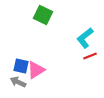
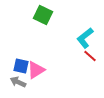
red line: rotated 64 degrees clockwise
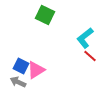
green square: moved 2 px right
blue square: rotated 14 degrees clockwise
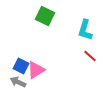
green square: moved 1 px down
cyan L-shape: moved 8 px up; rotated 35 degrees counterclockwise
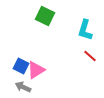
gray arrow: moved 5 px right, 5 px down
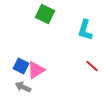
green square: moved 2 px up
red line: moved 2 px right, 10 px down
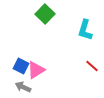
green square: rotated 18 degrees clockwise
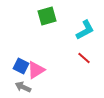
green square: moved 2 px right, 2 px down; rotated 30 degrees clockwise
cyan L-shape: rotated 135 degrees counterclockwise
red line: moved 8 px left, 8 px up
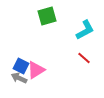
gray arrow: moved 4 px left, 9 px up
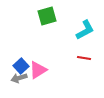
red line: rotated 32 degrees counterclockwise
blue square: rotated 21 degrees clockwise
pink triangle: moved 2 px right
gray arrow: rotated 42 degrees counterclockwise
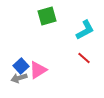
red line: rotated 32 degrees clockwise
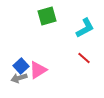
cyan L-shape: moved 2 px up
